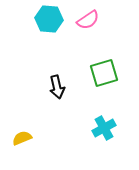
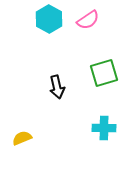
cyan hexagon: rotated 24 degrees clockwise
cyan cross: rotated 30 degrees clockwise
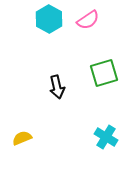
cyan cross: moved 2 px right, 9 px down; rotated 30 degrees clockwise
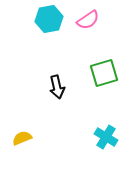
cyan hexagon: rotated 20 degrees clockwise
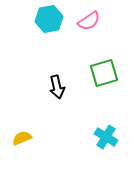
pink semicircle: moved 1 px right, 1 px down
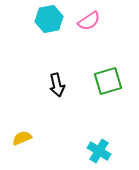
green square: moved 4 px right, 8 px down
black arrow: moved 2 px up
cyan cross: moved 7 px left, 14 px down
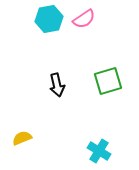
pink semicircle: moved 5 px left, 2 px up
